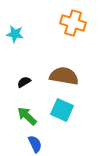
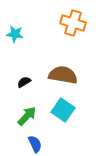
brown semicircle: moved 1 px left, 1 px up
cyan square: moved 1 px right; rotated 10 degrees clockwise
green arrow: rotated 90 degrees clockwise
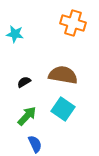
cyan square: moved 1 px up
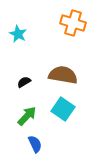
cyan star: moved 3 px right; rotated 18 degrees clockwise
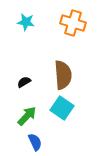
cyan star: moved 8 px right, 12 px up; rotated 18 degrees counterclockwise
brown semicircle: rotated 76 degrees clockwise
cyan square: moved 1 px left, 1 px up
blue semicircle: moved 2 px up
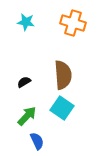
blue semicircle: moved 2 px right, 1 px up
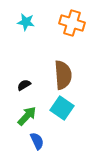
orange cross: moved 1 px left
black semicircle: moved 3 px down
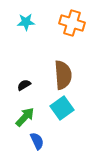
cyan star: rotated 12 degrees counterclockwise
cyan square: rotated 20 degrees clockwise
green arrow: moved 2 px left, 1 px down
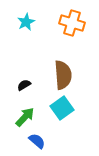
cyan star: rotated 24 degrees counterclockwise
blue semicircle: rotated 24 degrees counterclockwise
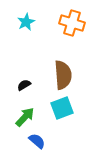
cyan square: rotated 15 degrees clockwise
